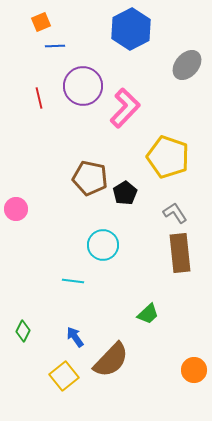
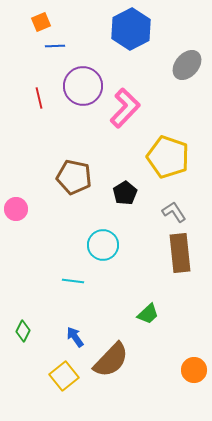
brown pentagon: moved 16 px left, 1 px up
gray L-shape: moved 1 px left, 1 px up
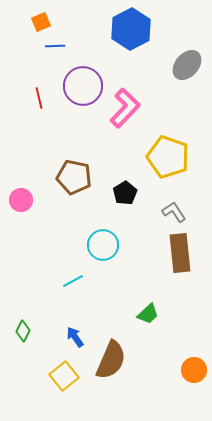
pink circle: moved 5 px right, 9 px up
cyan line: rotated 35 degrees counterclockwise
brown semicircle: rotated 21 degrees counterclockwise
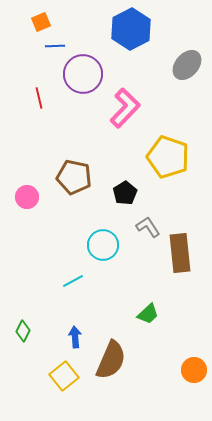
purple circle: moved 12 px up
pink circle: moved 6 px right, 3 px up
gray L-shape: moved 26 px left, 15 px down
blue arrow: rotated 30 degrees clockwise
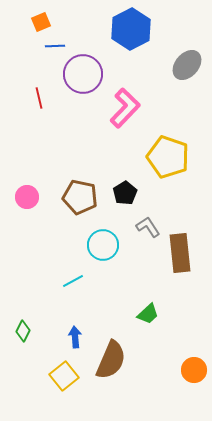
brown pentagon: moved 6 px right, 20 px down
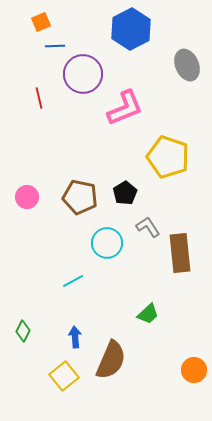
gray ellipse: rotated 64 degrees counterclockwise
pink L-shape: rotated 24 degrees clockwise
cyan circle: moved 4 px right, 2 px up
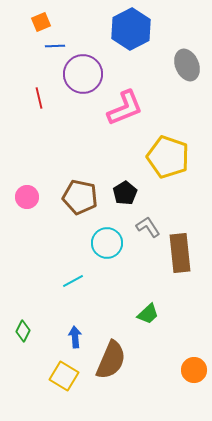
yellow square: rotated 20 degrees counterclockwise
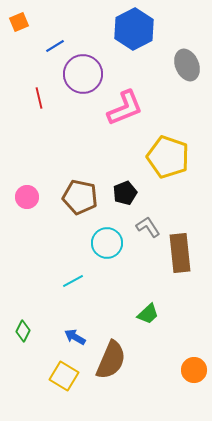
orange square: moved 22 px left
blue hexagon: moved 3 px right
blue line: rotated 30 degrees counterclockwise
black pentagon: rotated 10 degrees clockwise
blue arrow: rotated 55 degrees counterclockwise
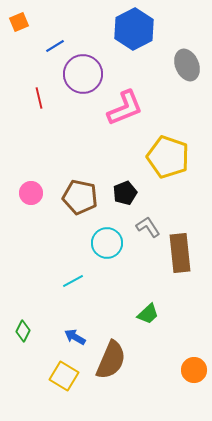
pink circle: moved 4 px right, 4 px up
